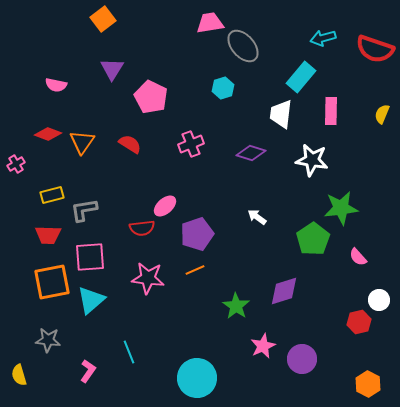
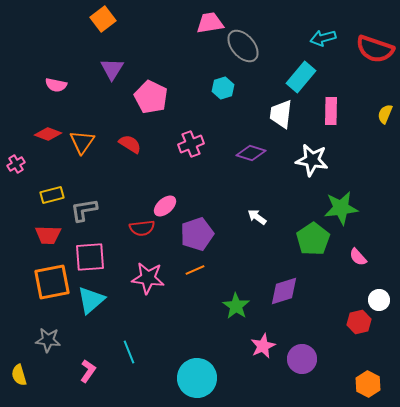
yellow semicircle at (382, 114): moved 3 px right
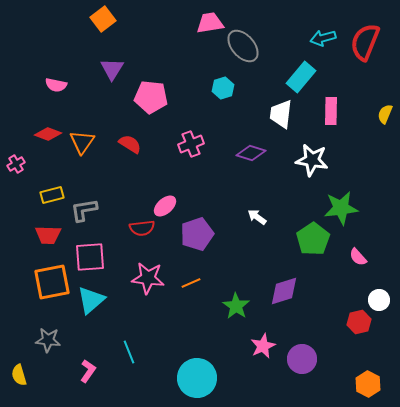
red semicircle at (375, 49): moved 10 px left, 7 px up; rotated 93 degrees clockwise
pink pentagon at (151, 97): rotated 20 degrees counterclockwise
orange line at (195, 270): moved 4 px left, 13 px down
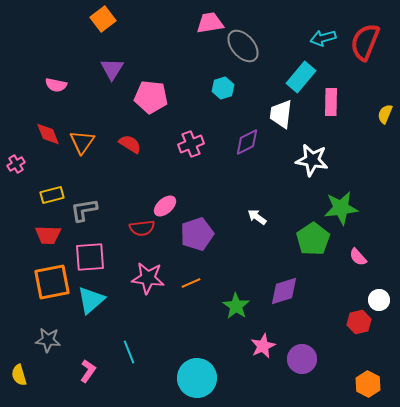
pink rectangle at (331, 111): moved 9 px up
red diamond at (48, 134): rotated 48 degrees clockwise
purple diamond at (251, 153): moved 4 px left, 11 px up; rotated 44 degrees counterclockwise
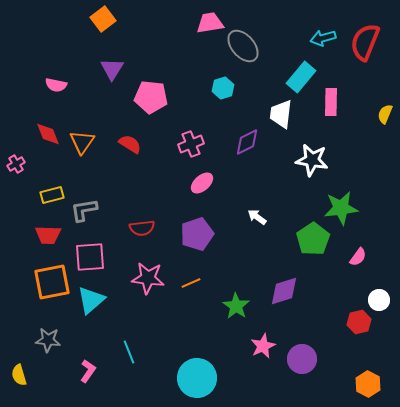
pink ellipse at (165, 206): moved 37 px right, 23 px up
pink semicircle at (358, 257): rotated 102 degrees counterclockwise
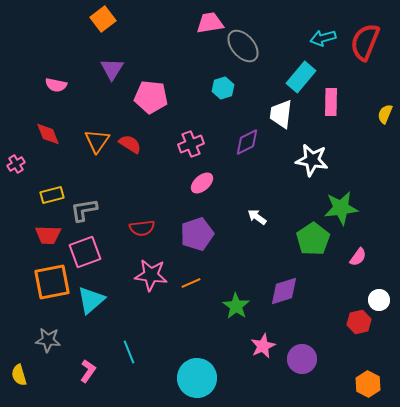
orange triangle at (82, 142): moved 15 px right, 1 px up
pink square at (90, 257): moved 5 px left, 5 px up; rotated 16 degrees counterclockwise
pink star at (148, 278): moved 3 px right, 3 px up
